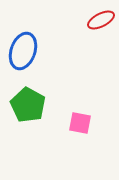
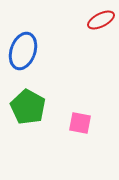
green pentagon: moved 2 px down
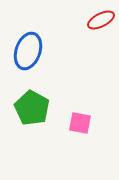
blue ellipse: moved 5 px right
green pentagon: moved 4 px right, 1 px down
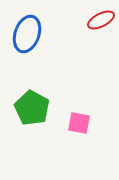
blue ellipse: moved 1 px left, 17 px up
pink square: moved 1 px left
